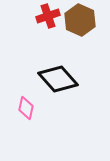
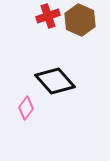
black diamond: moved 3 px left, 2 px down
pink diamond: rotated 25 degrees clockwise
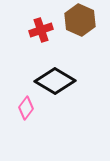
red cross: moved 7 px left, 14 px down
black diamond: rotated 18 degrees counterclockwise
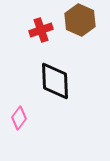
black diamond: rotated 57 degrees clockwise
pink diamond: moved 7 px left, 10 px down
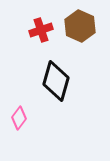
brown hexagon: moved 6 px down
black diamond: moved 1 px right; rotated 18 degrees clockwise
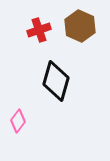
red cross: moved 2 px left
pink diamond: moved 1 px left, 3 px down
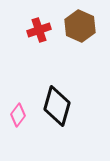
black diamond: moved 1 px right, 25 px down
pink diamond: moved 6 px up
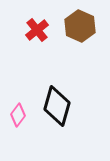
red cross: moved 2 px left; rotated 20 degrees counterclockwise
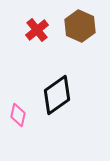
black diamond: moved 11 px up; rotated 39 degrees clockwise
pink diamond: rotated 25 degrees counterclockwise
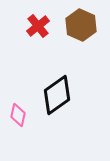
brown hexagon: moved 1 px right, 1 px up
red cross: moved 1 px right, 4 px up
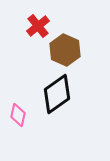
brown hexagon: moved 16 px left, 25 px down
black diamond: moved 1 px up
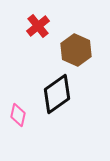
brown hexagon: moved 11 px right
